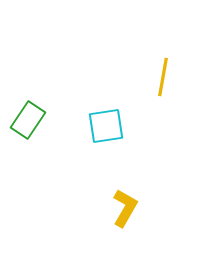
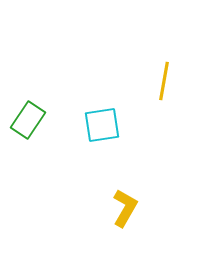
yellow line: moved 1 px right, 4 px down
cyan square: moved 4 px left, 1 px up
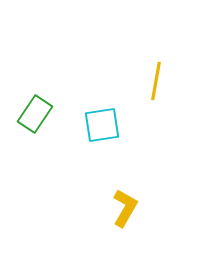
yellow line: moved 8 px left
green rectangle: moved 7 px right, 6 px up
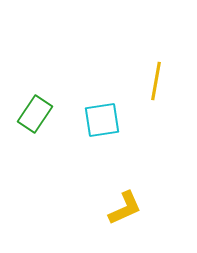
cyan square: moved 5 px up
yellow L-shape: rotated 36 degrees clockwise
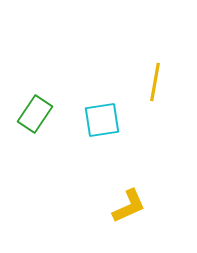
yellow line: moved 1 px left, 1 px down
yellow L-shape: moved 4 px right, 2 px up
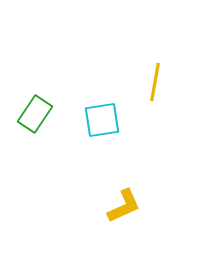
yellow L-shape: moved 5 px left
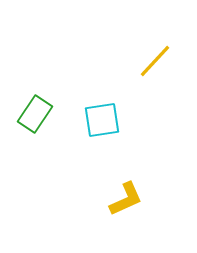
yellow line: moved 21 px up; rotated 33 degrees clockwise
yellow L-shape: moved 2 px right, 7 px up
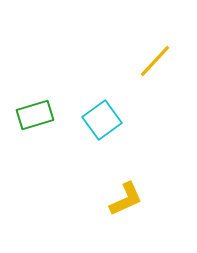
green rectangle: moved 1 px down; rotated 39 degrees clockwise
cyan square: rotated 27 degrees counterclockwise
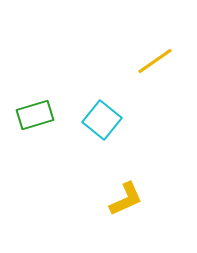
yellow line: rotated 12 degrees clockwise
cyan square: rotated 15 degrees counterclockwise
